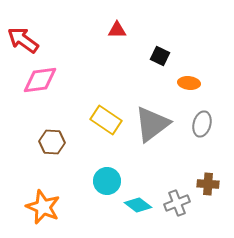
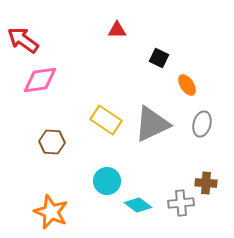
black square: moved 1 px left, 2 px down
orange ellipse: moved 2 px left, 2 px down; rotated 50 degrees clockwise
gray triangle: rotated 12 degrees clockwise
brown cross: moved 2 px left, 1 px up
gray cross: moved 4 px right; rotated 15 degrees clockwise
orange star: moved 8 px right, 5 px down
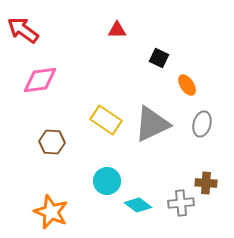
red arrow: moved 10 px up
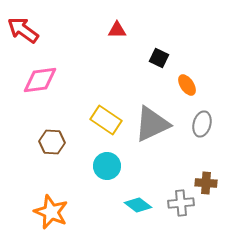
cyan circle: moved 15 px up
